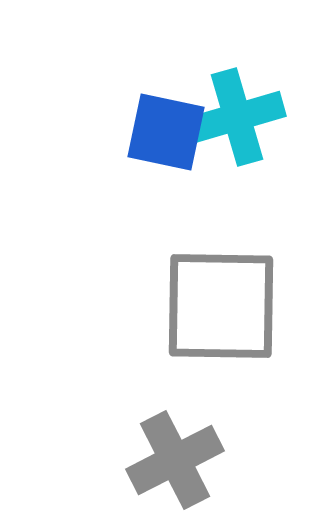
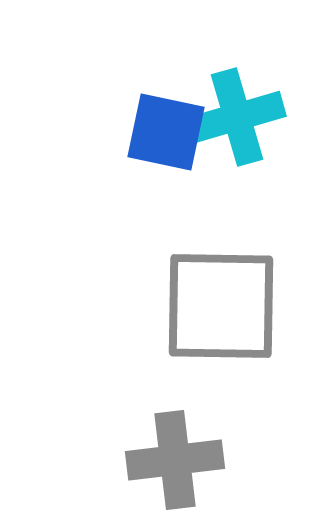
gray cross: rotated 20 degrees clockwise
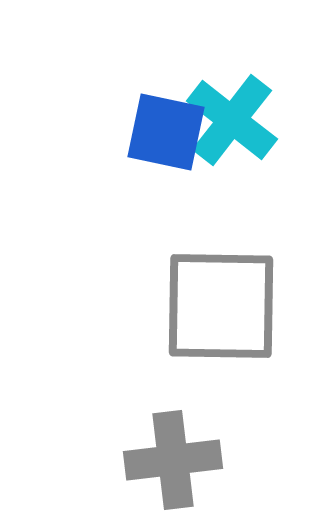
cyan cross: moved 5 px left, 3 px down; rotated 36 degrees counterclockwise
gray cross: moved 2 px left
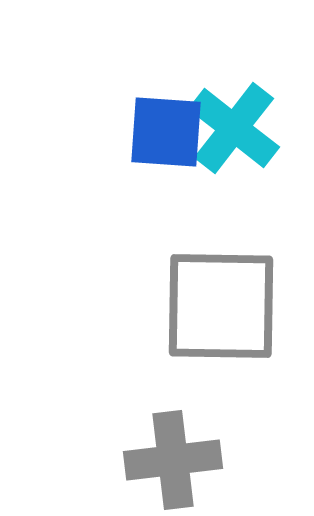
cyan cross: moved 2 px right, 8 px down
blue square: rotated 8 degrees counterclockwise
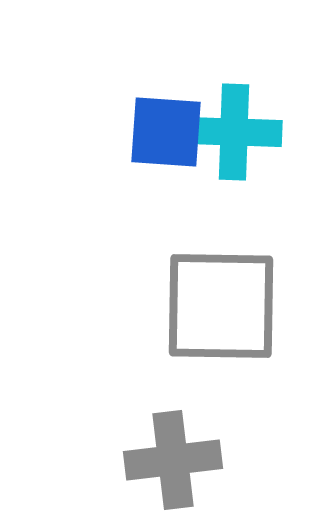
cyan cross: moved 4 px down; rotated 36 degrees counterclockwise
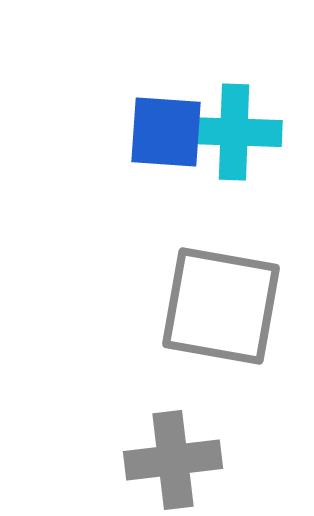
gray square: rotated 9 degrees clockwise
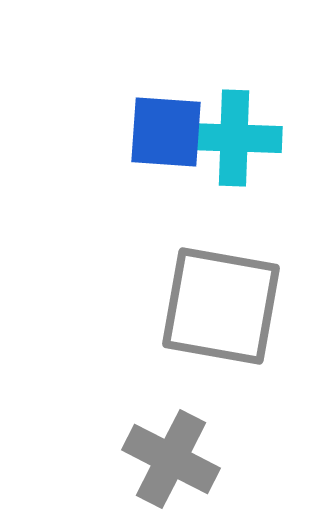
cyan cross: moved 6 px down
gray cross: moved 2 px left, 1 px up; rotated 34 degrees clockwise
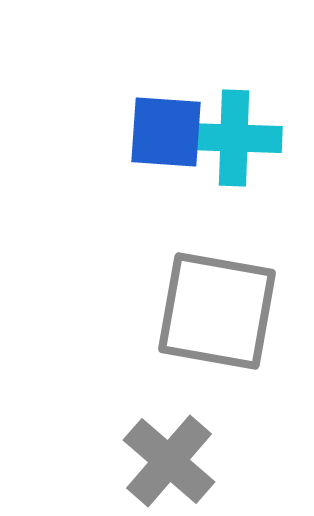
gray square: moved 4 px left, 5 px down
gray cross: moved 2 px left, 2 px down; rotated 14 degrees clockwise
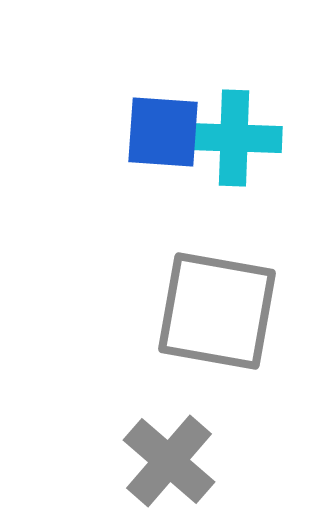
blue square: moved 3 px left
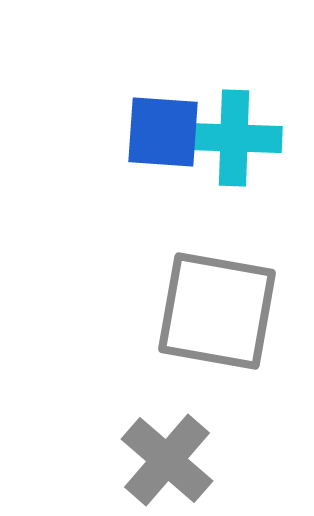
gray cross: moved 2 px left, 1 px up
